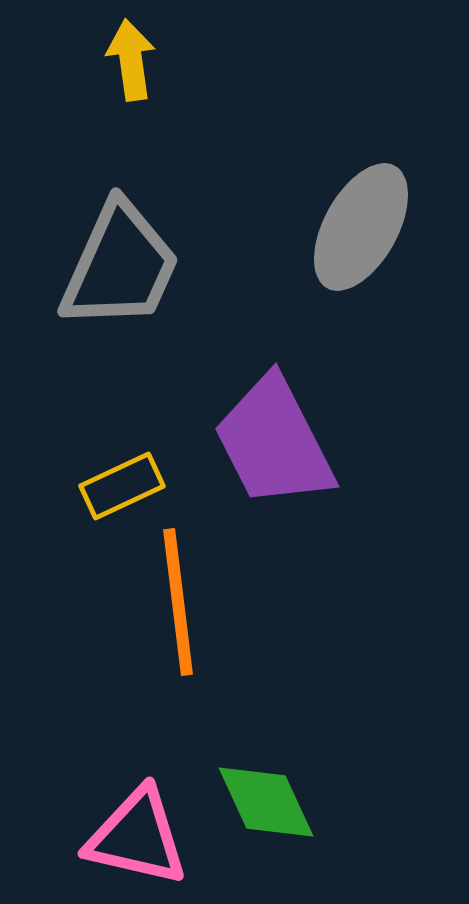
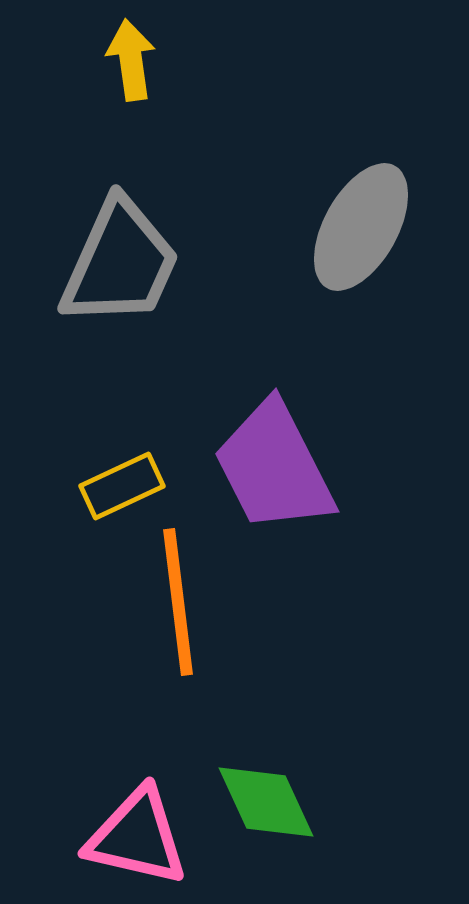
gray trapezoid: moved 3 px up
purple trapezoid: moved 25 px down
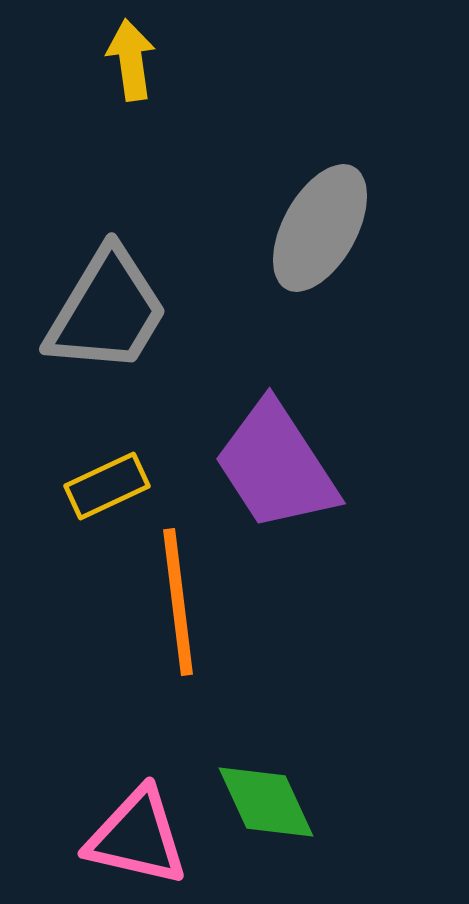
gray ellipse: moved 41 px left, 1 px down
gray trapezoid: moved 13 px left, 48 px down; rotated 7 degrees clockwise
purple trapezoid: moved 2 px right, 1 px up; rotated 6 degrees counterclockwise
yellow rectangle: moved 15 px left
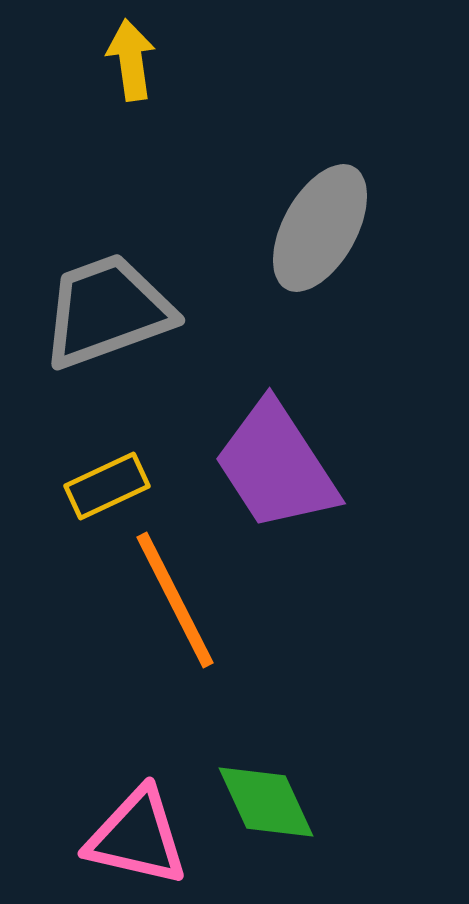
gray trapezoid: rotated 141 degrees counterclockwise
orange line: moved 3 px left, 2 px up; rotated 20 degrees counterclockwise
